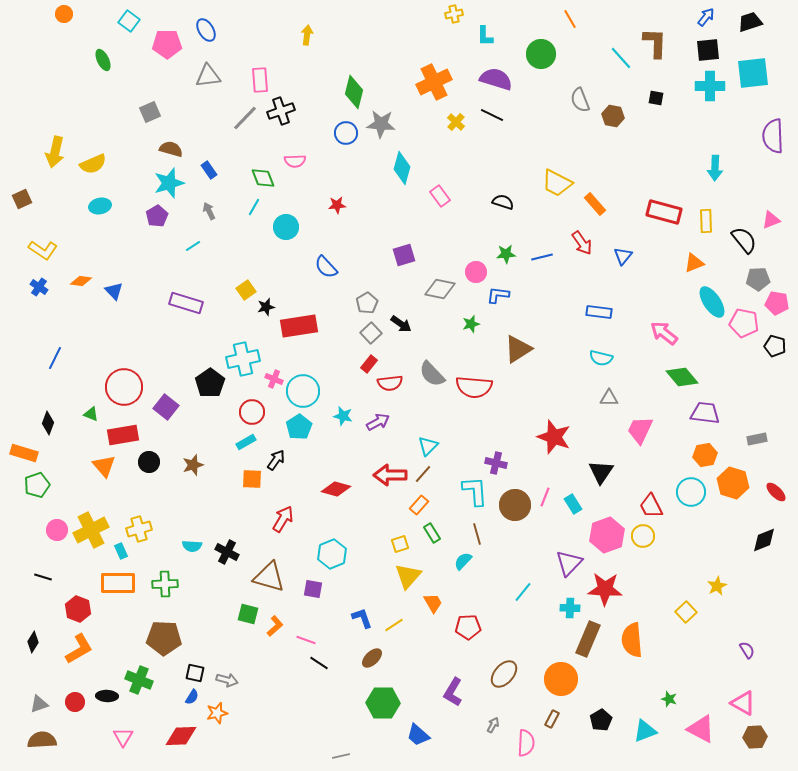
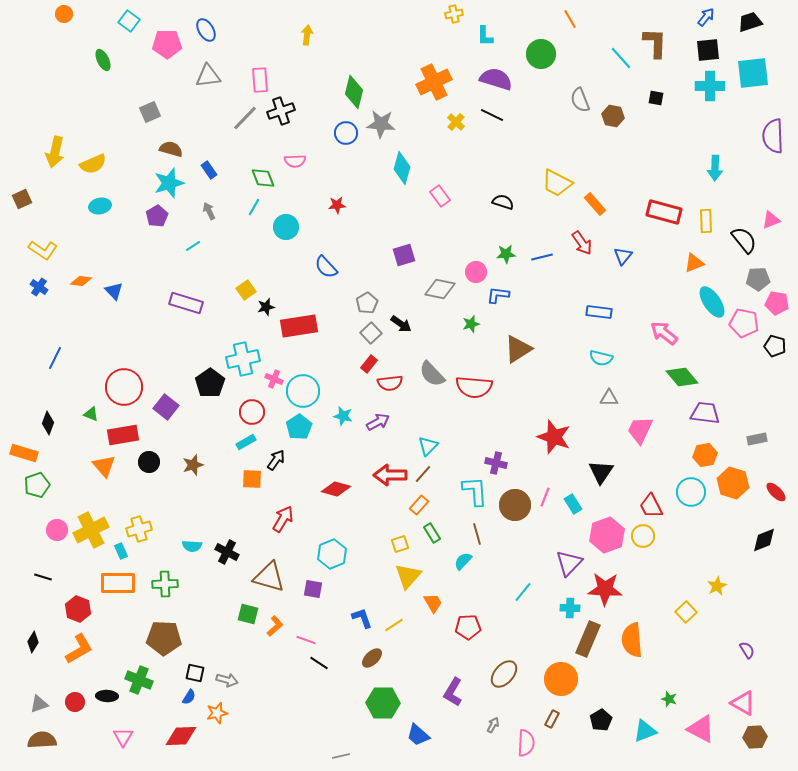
blue semicircle at (192, 697): moved 3 px left
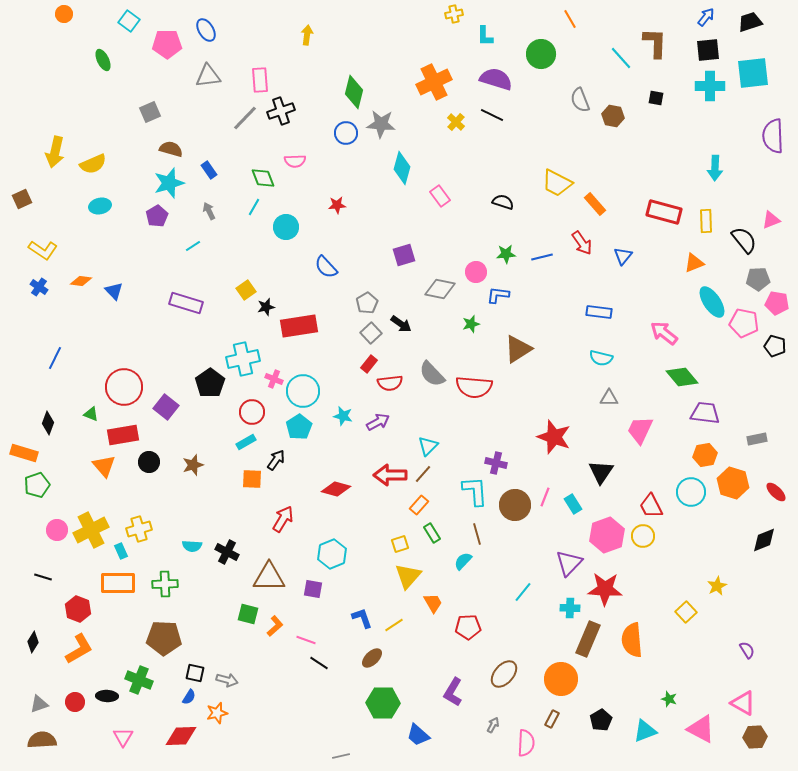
brown triangle at (269, 577): rotated 16 degrees counterclockwise
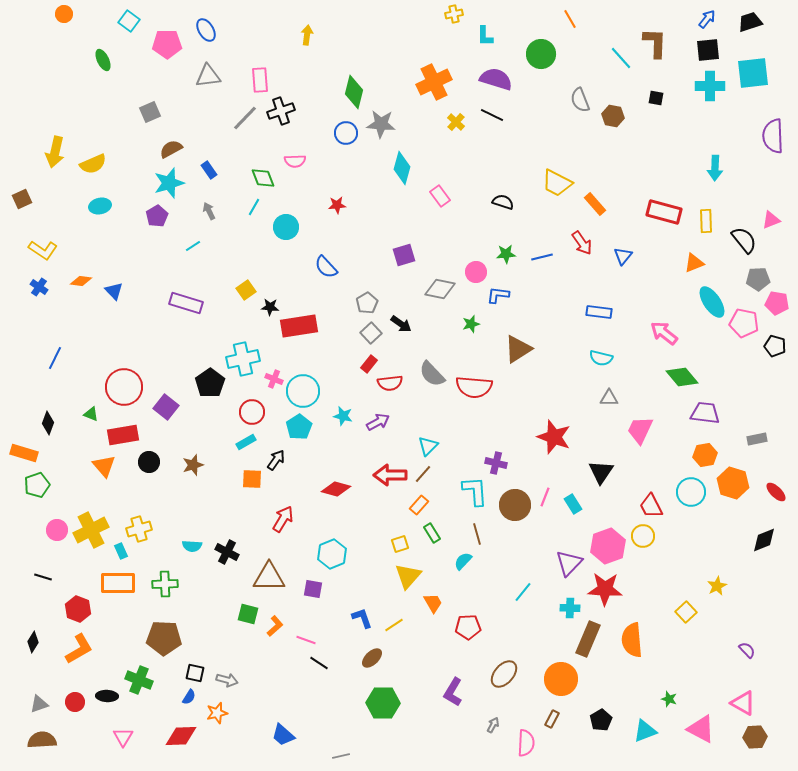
blue arrow at (706, 17): moved 1 px right, 2 px down
brown semicircle at (171, 149): rotated 45 degrees counterclockwise
black star at (266, 307): moved 4 px right; rotated 18 degrees clockwise
pink hexagon at (607, 535): moved 1 px right, 11 px down
purple semicircle at (747, 650): rotated 12 degrees counterclockwise
blue trapezoid at (418, 735): moved 135 px left
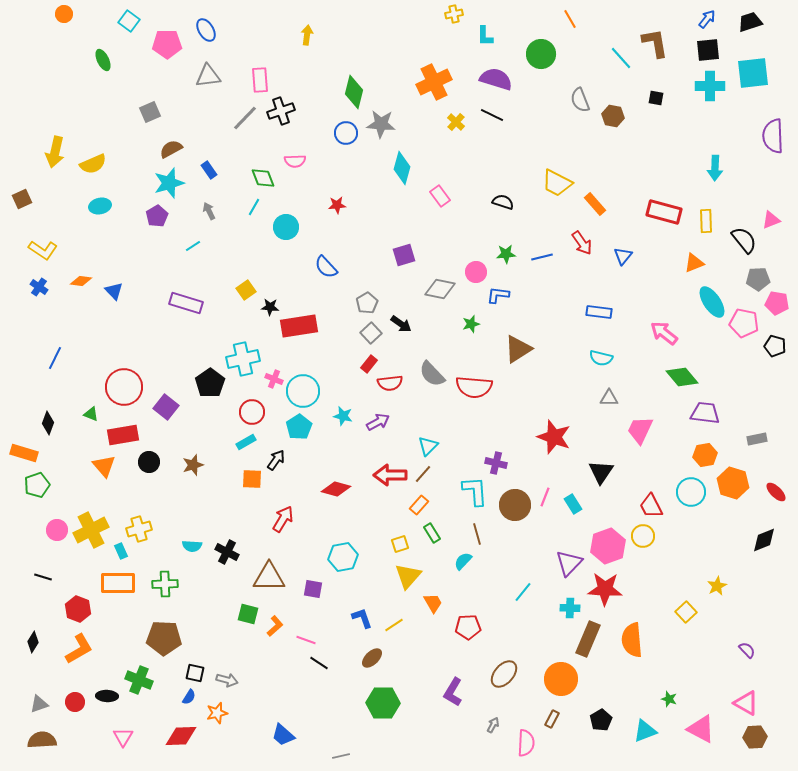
brown L-shape at (655, 43): rotated 12 degrees counterclockwise
cyan hexagon at (332, 554): moved 11 px right, 3 px down; rotated 12 degrees clockwise
pink triangle at (743, 703): moved 3 px right
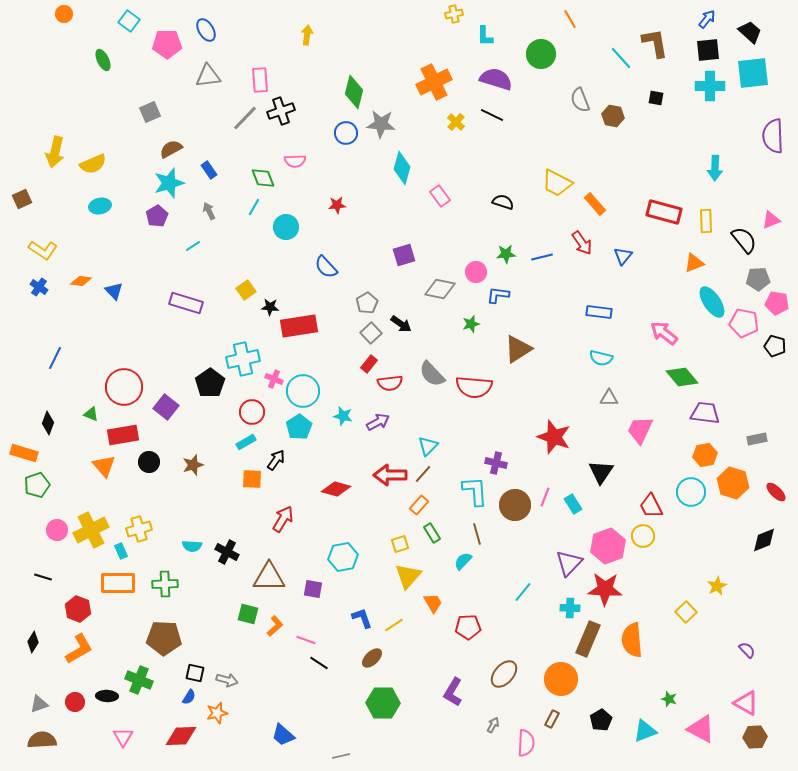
black trapezoid at (750, 22): moved 10 px down; rotated 60 degrees clockwise
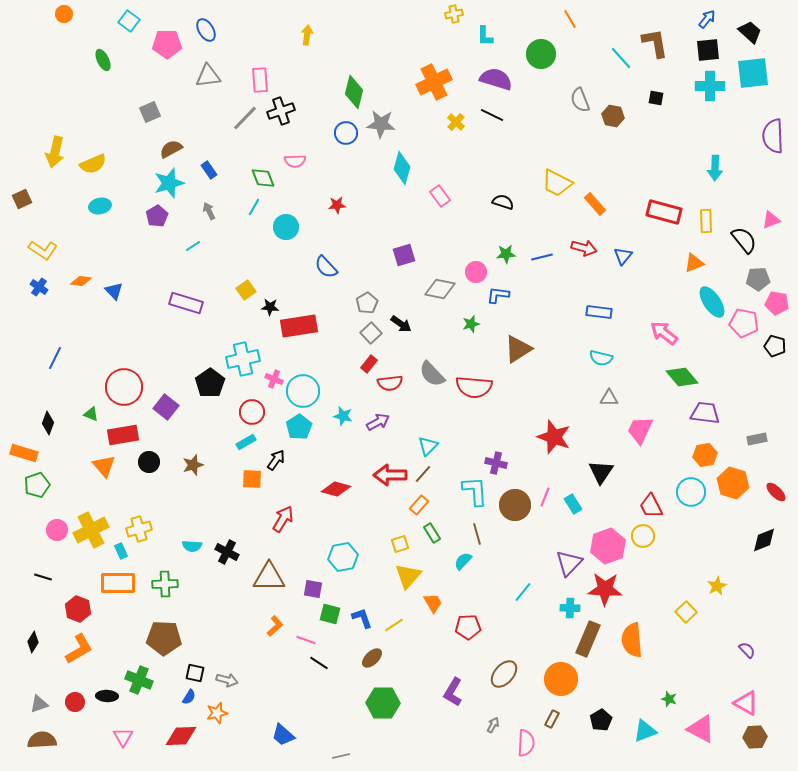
red arrow at (582, 243): moved 2 px right, 5 px down; rotated 40 degrees counterclockwise
green square at (248, 614): moved 82 px right
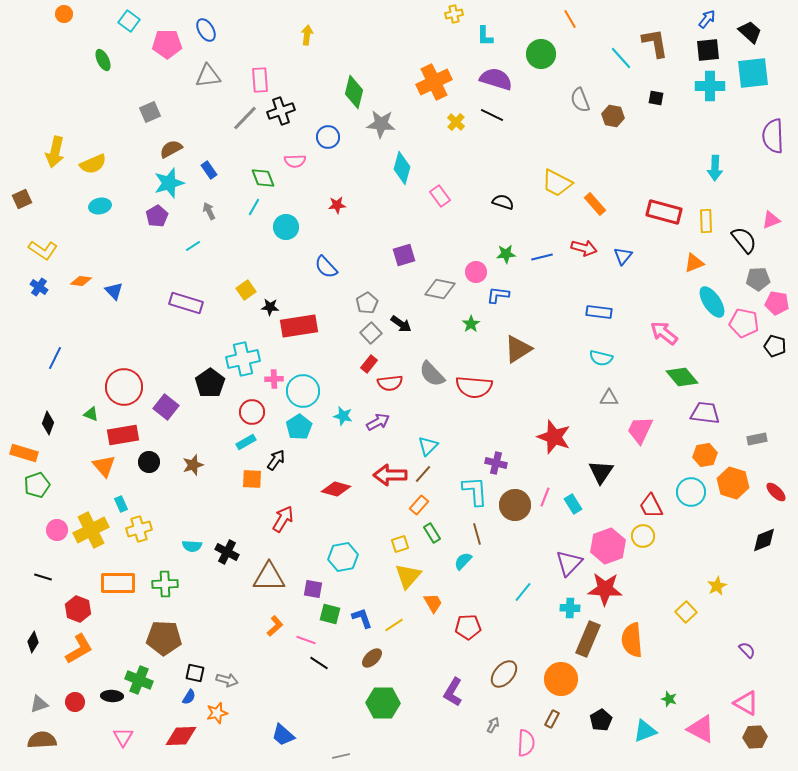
blue circle at (346, 133): moved 18 px left, 4 px down
green star at (471, 324): rotated 18 degrees counterclockwise
pink cross at (274, 379): rotated 24 degrees counterclockwise
cyan rectangle at (121, 551): moved 47 px up
black ellipse at (107, 696): moved 5 px right
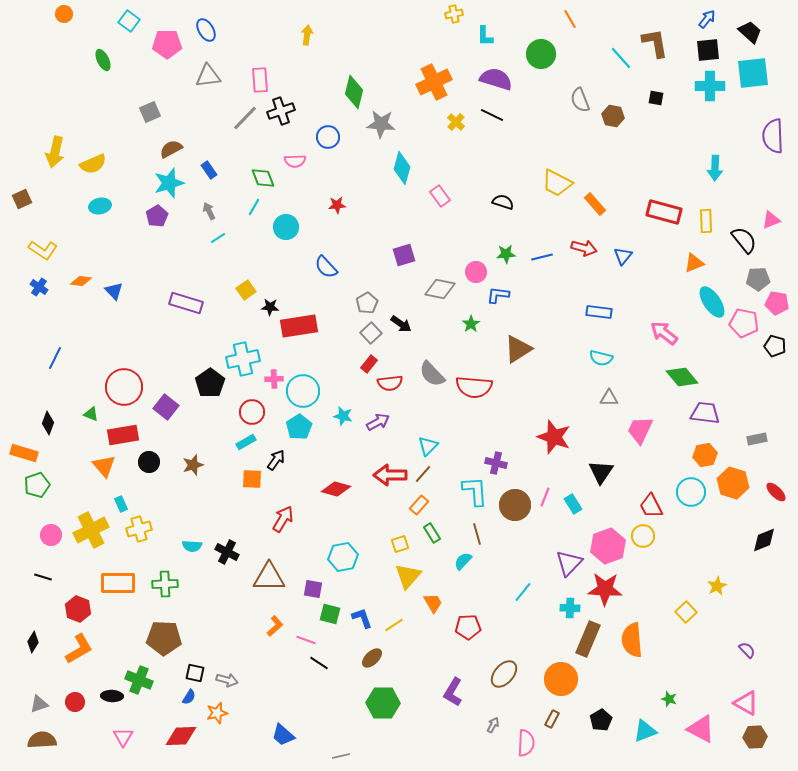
cyan line at (193, 246): moved 25 px right, 8 px up
pink circle at (57, 530): moved 6 px left, 5 px down
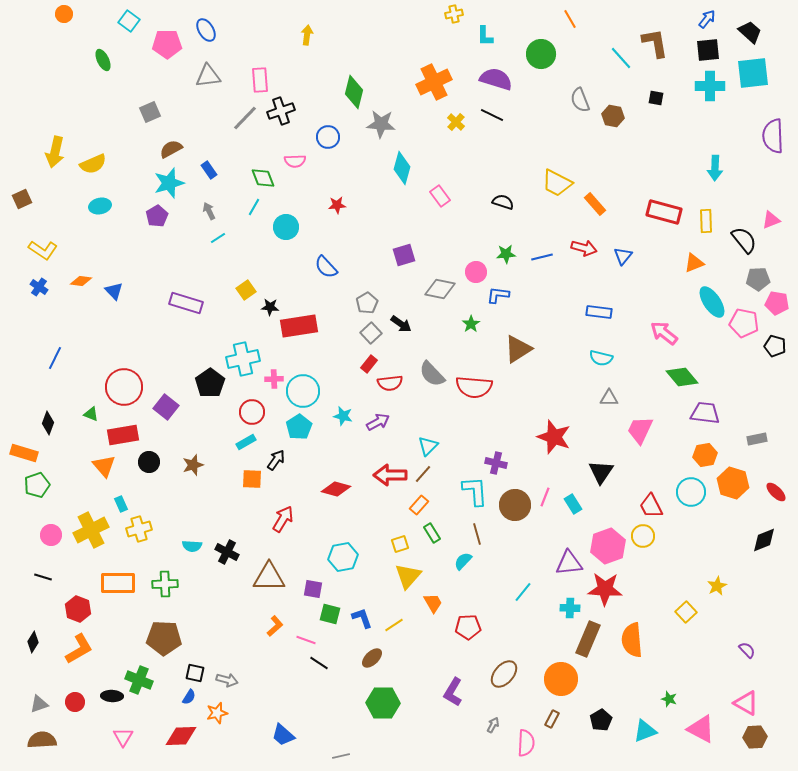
purple triangle at (569, 563): rotated 40 degrees clockwise
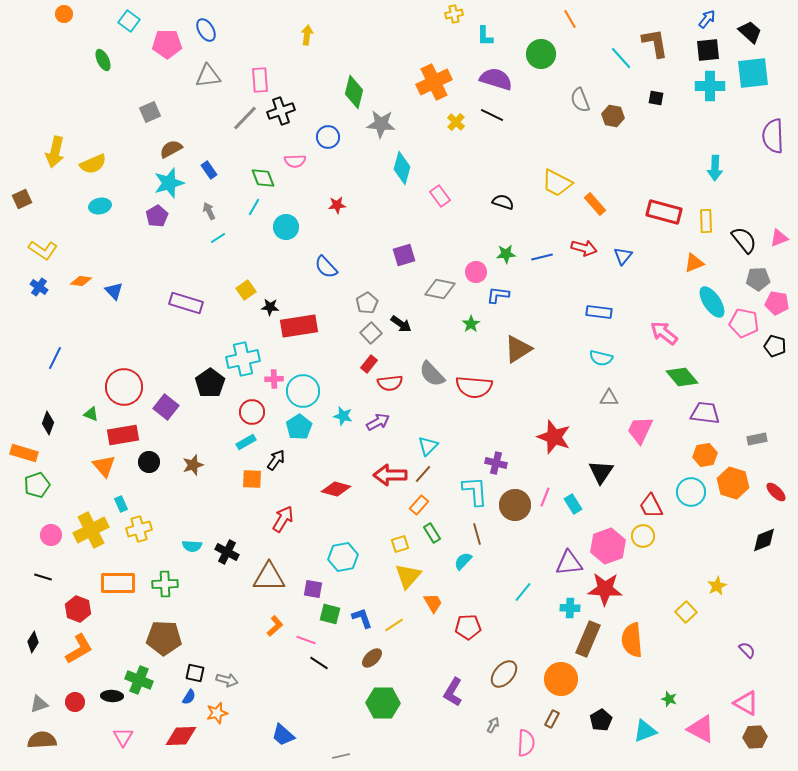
pink triangle at (771, 220): moved 8 px right, 18 px down
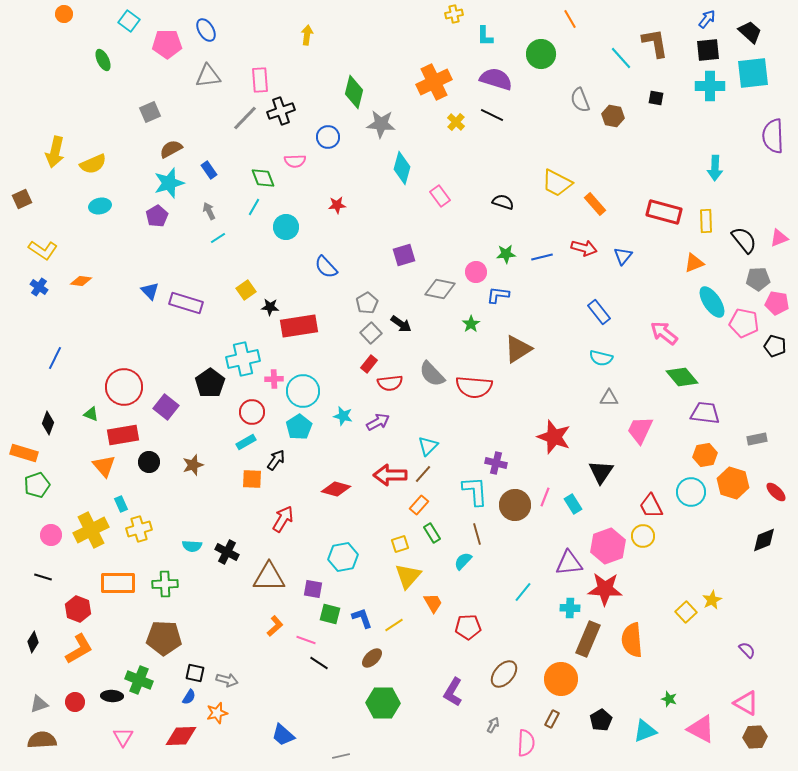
blue triangle at (114, 291): moved 36 px right
blue rectangle at (599, 312): rotated 45 degrees clockwise
yellow star at (717, 586): moved 5 px left, 14 px down
